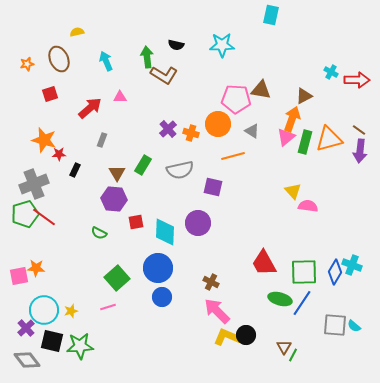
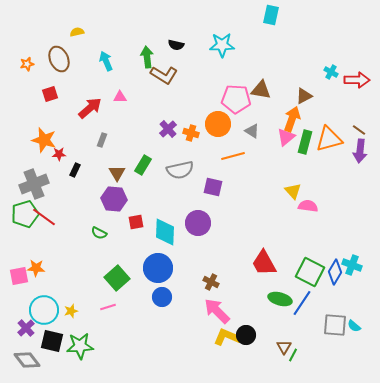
green square at (304, 272): moved 6 px right; rotated 28 degrees clockwise
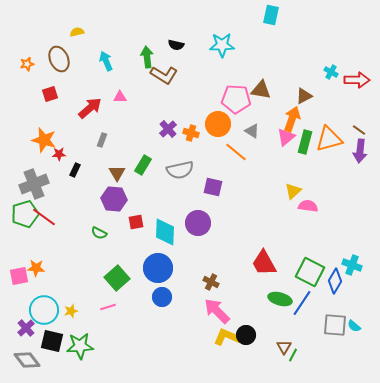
orange line at (233, 156): moved 3 px right, 4 px up; rotated 55 degrees clockwise
yellow triangle at (293, 191): rotated 30 degrees clockwise
blue diamond at (335, 272): moved 9 px down
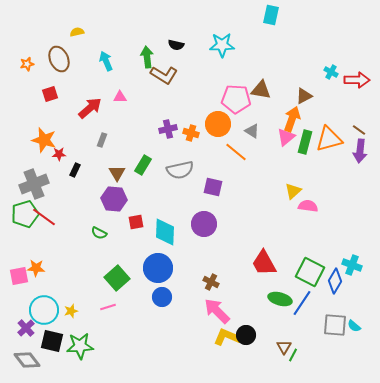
purple cross at (168, 129): rotated 30 degrees clockwise
purple circle at (198, 223): moved 6 px right, 1 px down
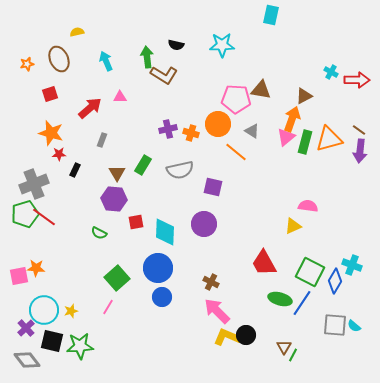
orange star at (44, 140): moved 7 px right, 7 px up
yellow triangle at (293, 191): moved 35 px down; rotated 18 degrees clockwise
pink line at (108, 307): rotated 42 degrees counterclockwise
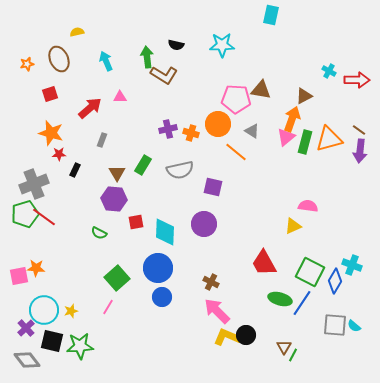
cyan cross at (331, 72): moved 2 px left, 1 px up
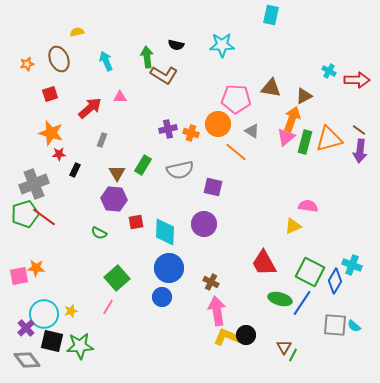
brown triangle at (261, 90): moved 10 px right, 2 px up
blue circle at (158, 268): moved 11 px right
cyan circle at (44, 310): moved 4 px down
pink arrow at (217, 311): rotated 36 degrees clockwise
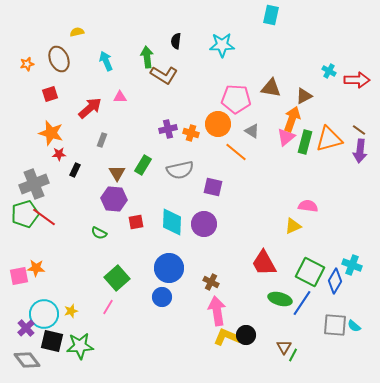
black semicircle at (176, 45): moved 4 px up; rotated 84 degrees clockwise
cyan diamond at (165, 232): moved 7 px right, 10 px up
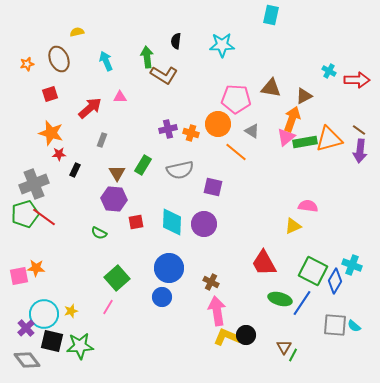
green rectangle at (305, 142): rotated 65 degrees clockwise
green square at (310, 272): moved 3 px right, 1 px up
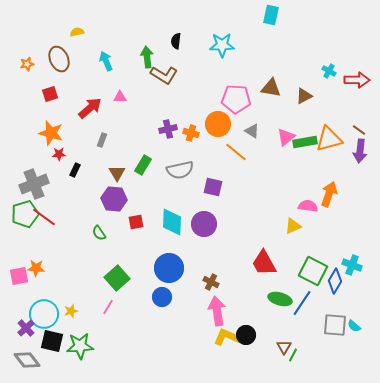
orange arrow at (292, 119): moved 37 px right, 75 px down
green semicircle at (99, 233): rotated 28 degrees clockwise
